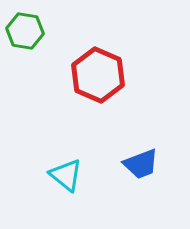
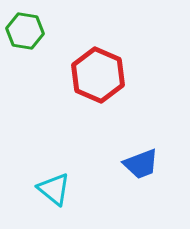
cyan triangle: moved 12 px left, 14 px down
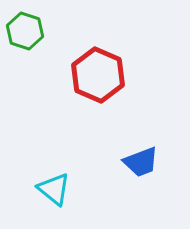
green hexagon: rotated 9 degrees clockwise
blue trapezoid: moved 2 px up
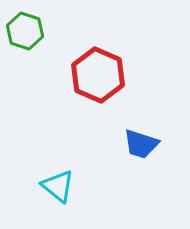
blue trapezoid: moved 18 px up; rotated 39 degrees clockwise
cyan triangle: moved 4 px right, 3 px up
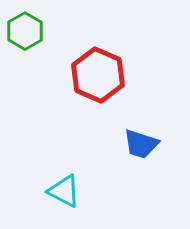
green hexagon: rotated 12 degrees clockwise
cyan triangle: moved 6 px right, 5 px down; rotated 12 degrees counterclockwise
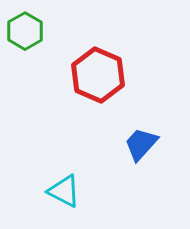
blue trapezoid: rotated 114 degrees clockwise
